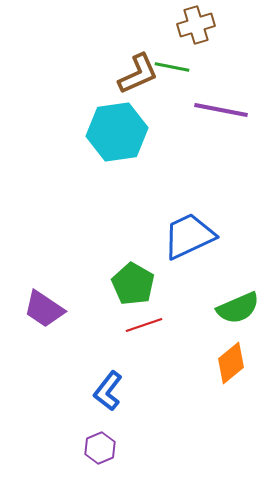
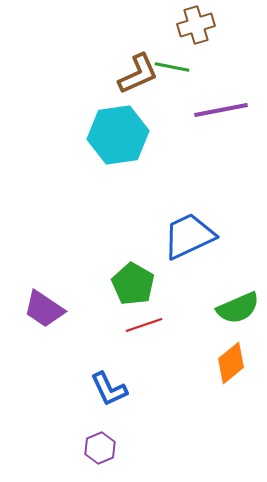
purple line: rotated 22 degrees counterclockwise
cyan hexagon: moved 1 px right, 3 px down
blue L-shape: moved 1 px right, 2 px up; rotated 63 degrees counterclockwise
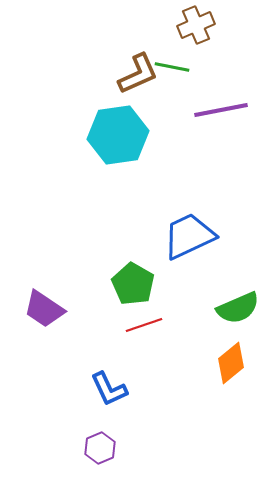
brown cross: rotated 6 degrees counterclockwise
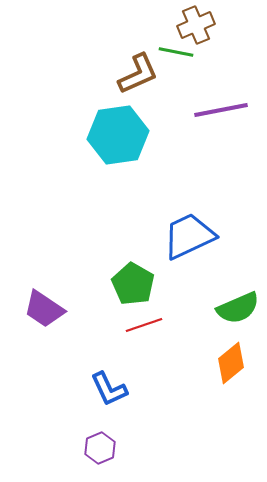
green line: moved 4 px right, 15 px up
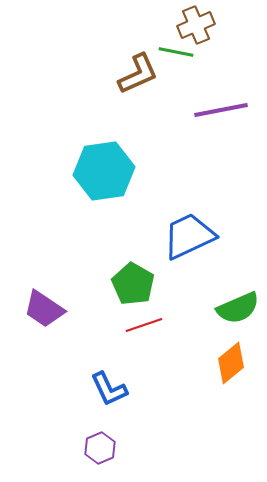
cyan hexagon: moved 14 px left, 36 px down
